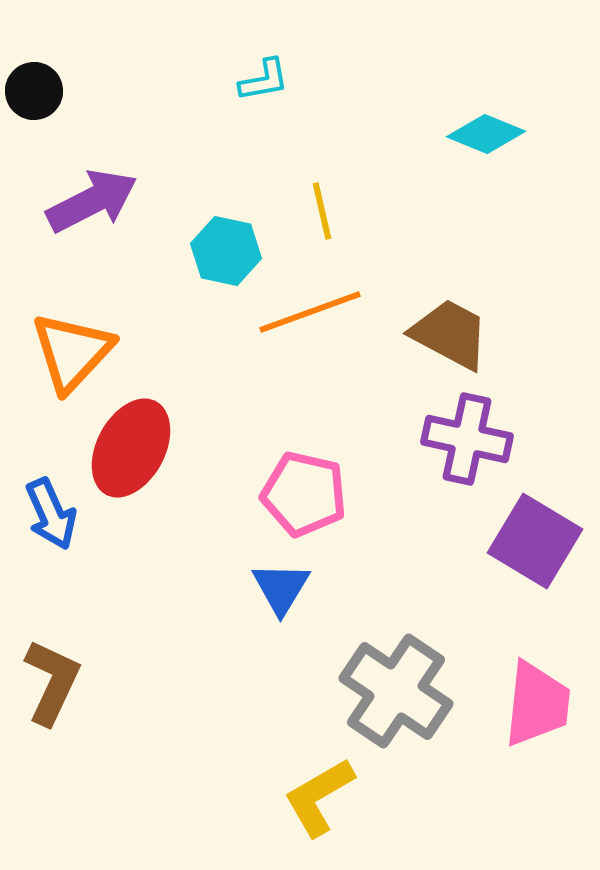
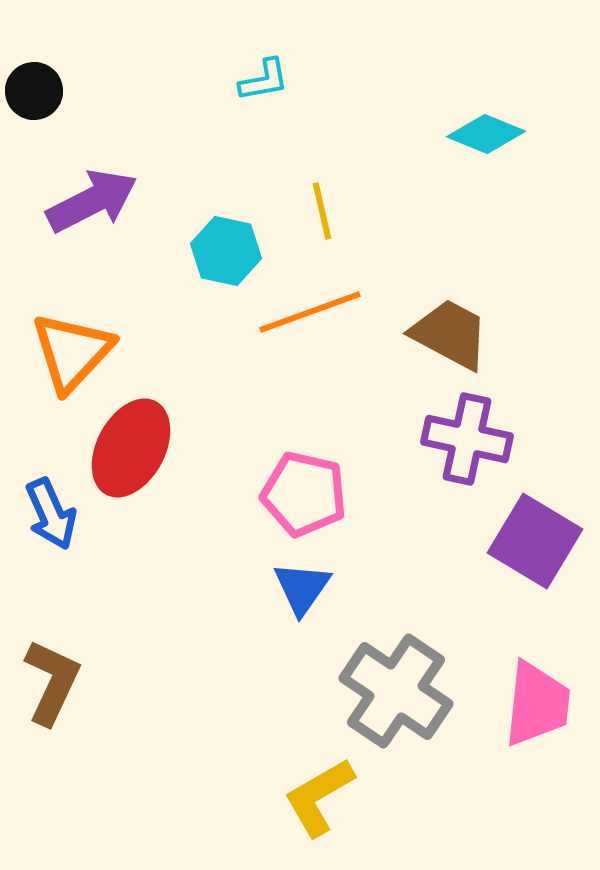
blue triangle: moved 21 px right; rotated 4 degrees clockwise
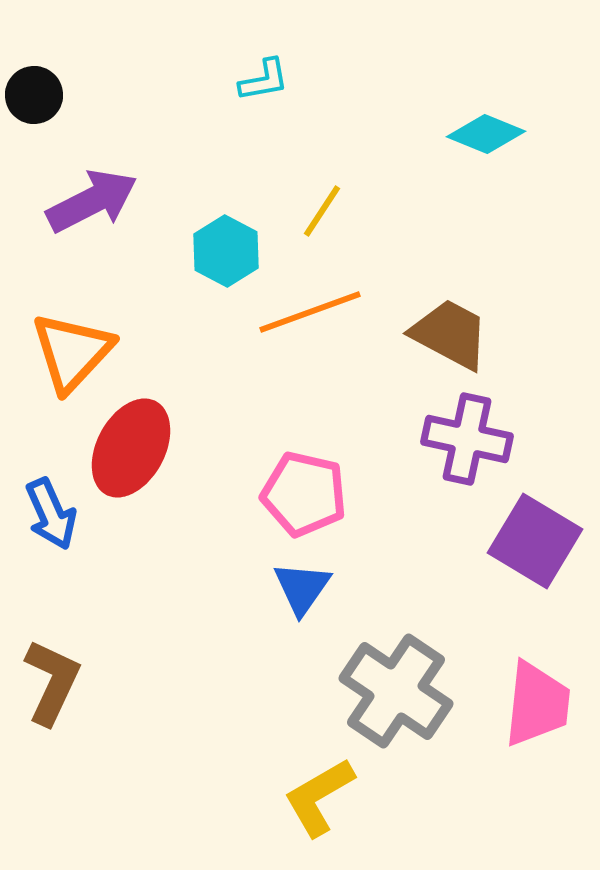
black circle: moved 4 px down
yellow line: rotated 46 degrees clockwise
cyan hexagon: rotated 16 degrees clockwise
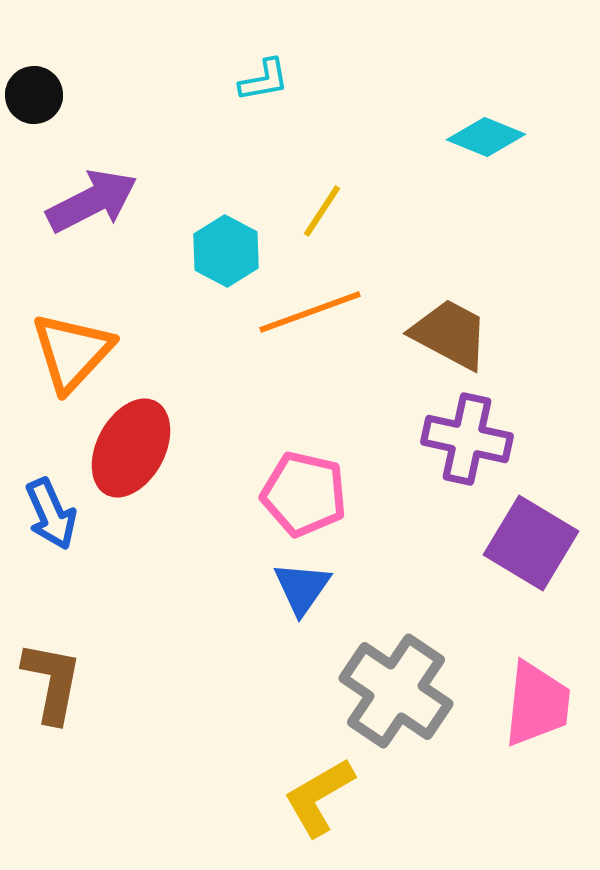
cyan diamond: moved 3 px down
purple square: moved 4 px left, 2 px down
brown L-shape: rotated 14 degrees counterclockwise
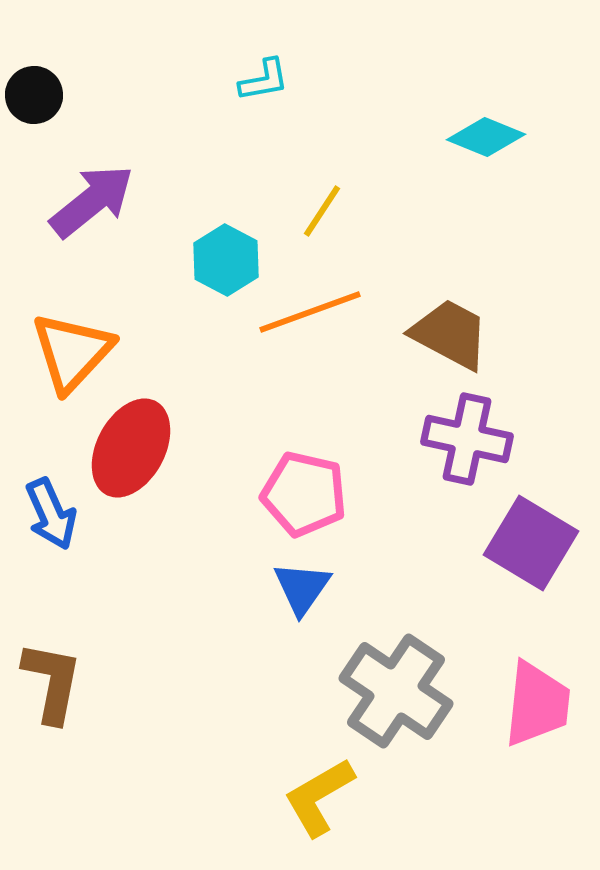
purple arrow: rotated 12 degrees counterclockwise
cyan hexagon: moved 9 px down
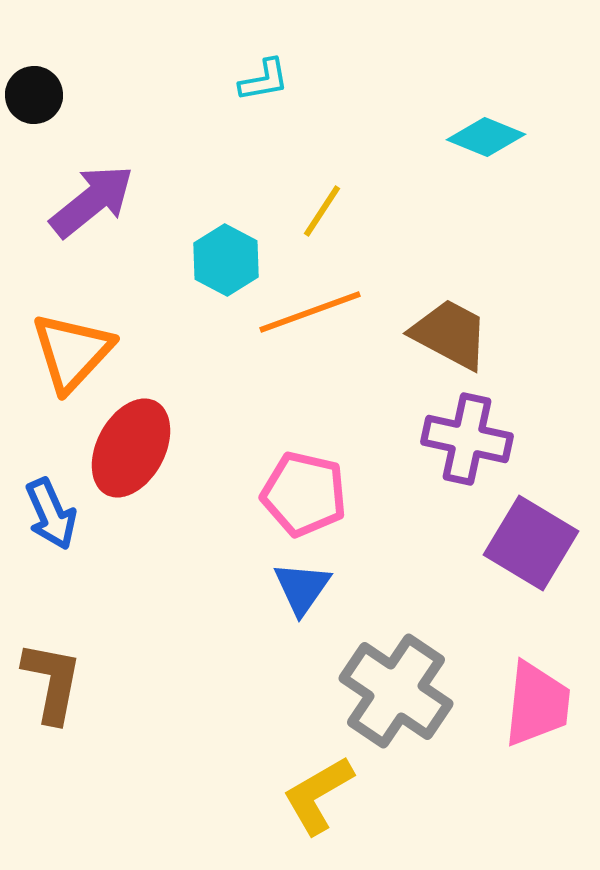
yellow L-shape: moved 1 px left, 2 px up
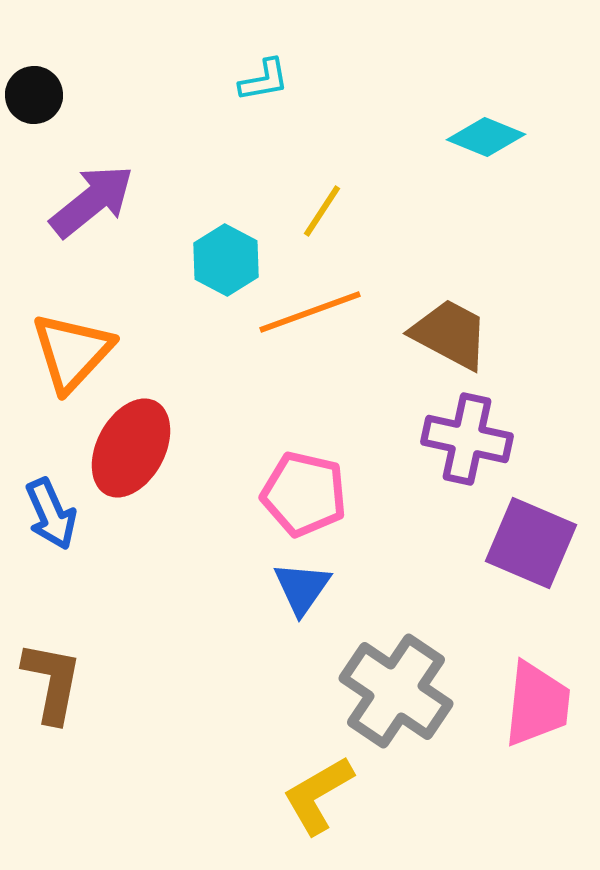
purple square: rotated 8 degrees counterclockwise
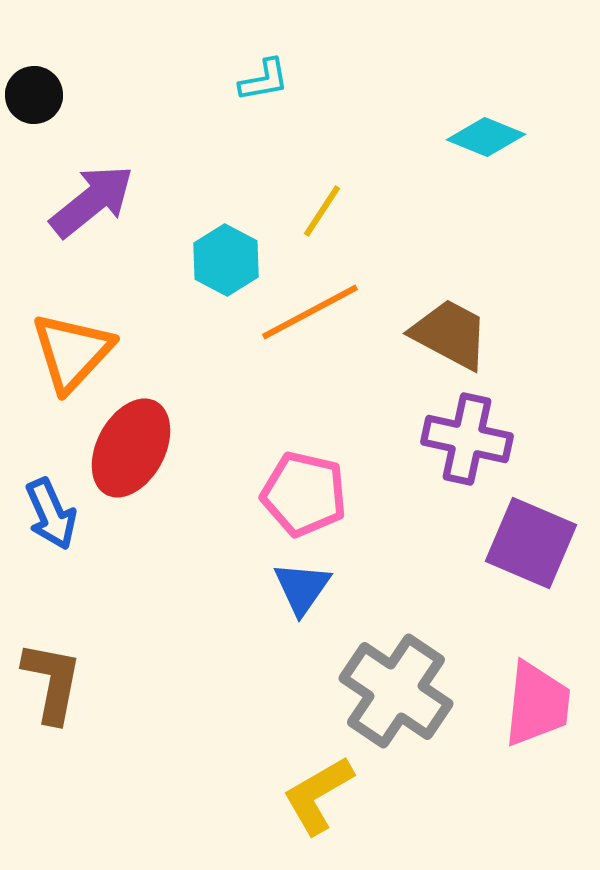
orange line: rotated 8 degrees counterclockwise
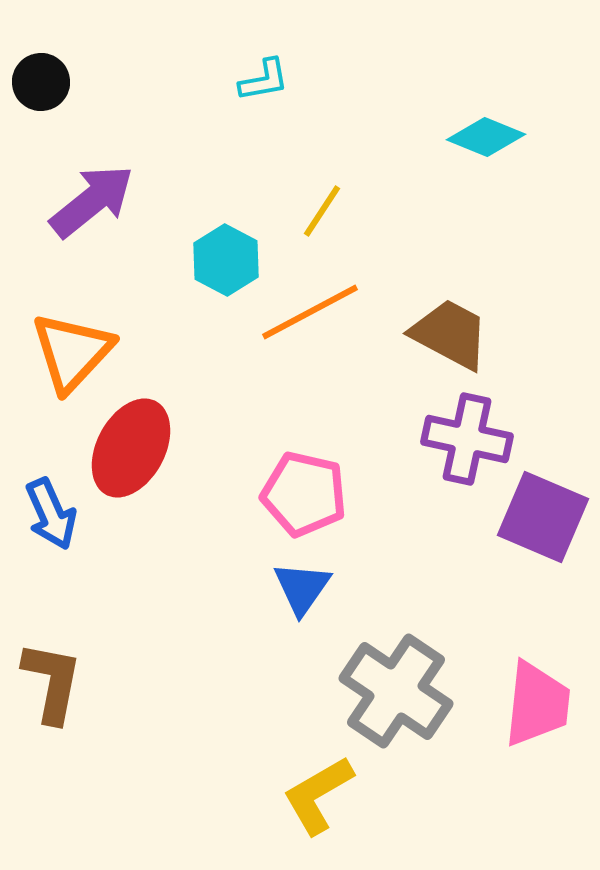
black circle: moved 7 px right, 13 px up
purple square: moved 12 px right, 26 px up
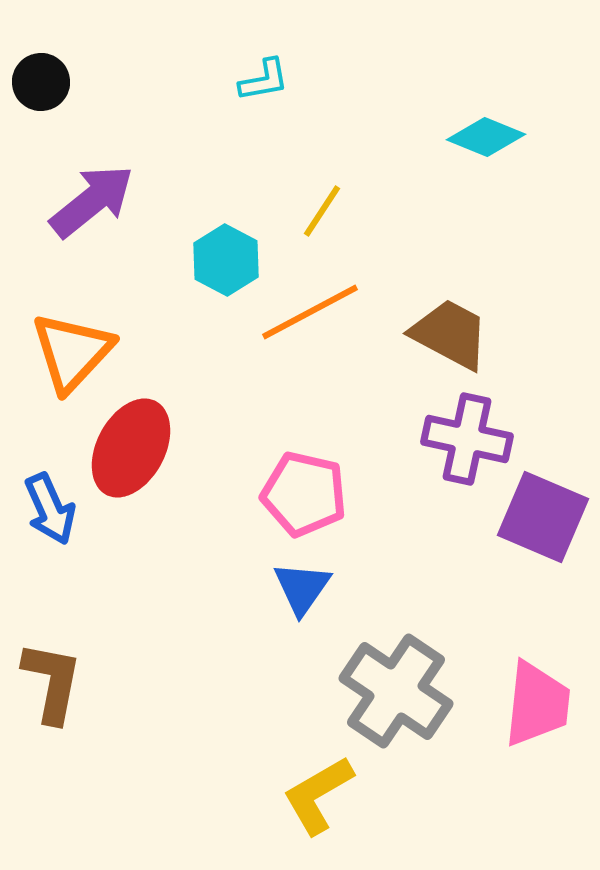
blue arrow: moved 1 px left, 5 px up
